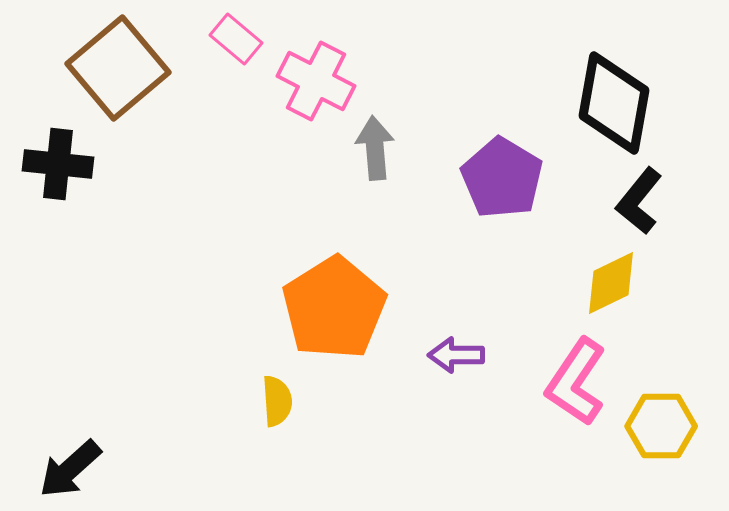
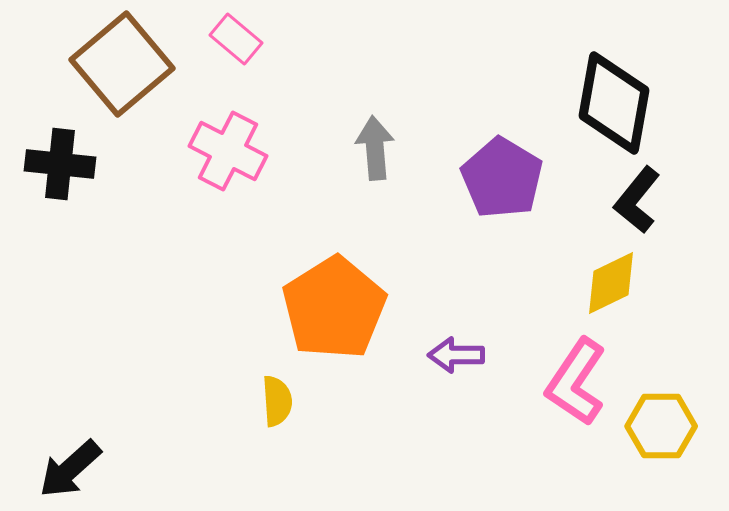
brown square: moved 4 px right, 4 px up
pink cross: moved 88 px left, 70 px down
black cross: moved 2 px right
black L-shape: moved 2 px left, 1 px up
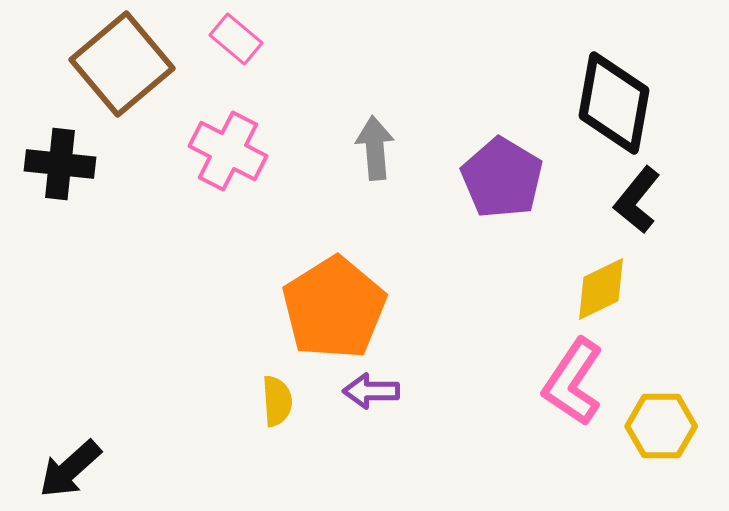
yellow diamond: moved 10 px left, 6 px down
purple arrow: moved 85 px left, 36 px down
pink L-shape: moved 3 px left
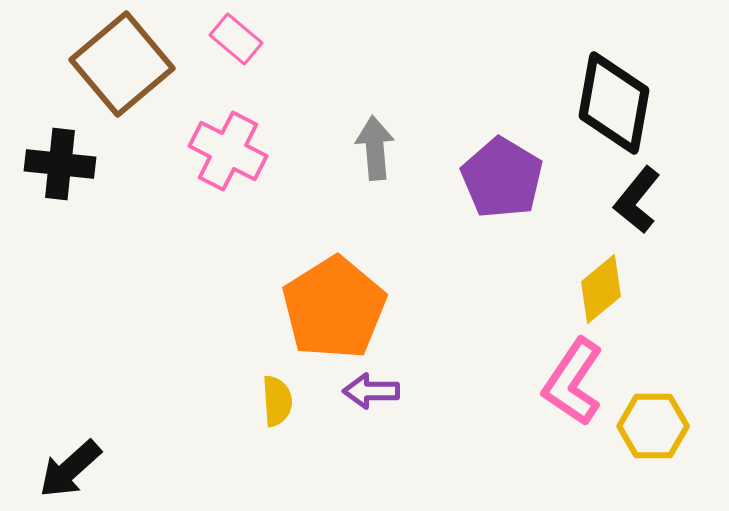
yellow diamond: rotated 14 degrees counterclockwise
yellow hexagon: moved 8 px left
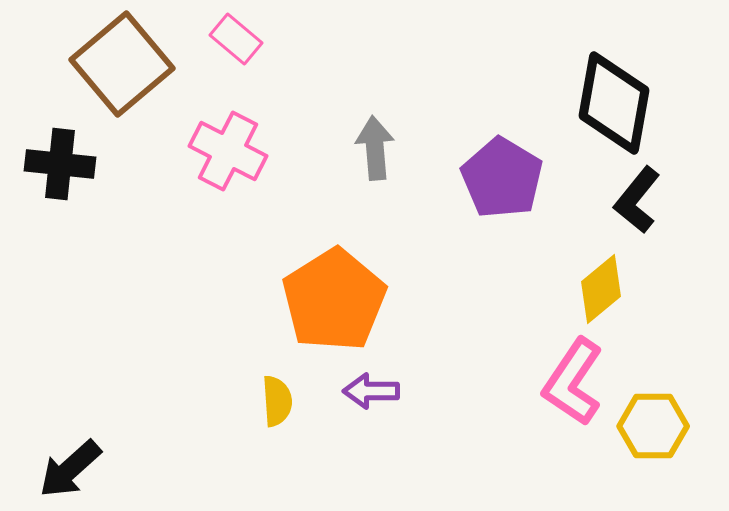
orange pentagon: moved 8 px up
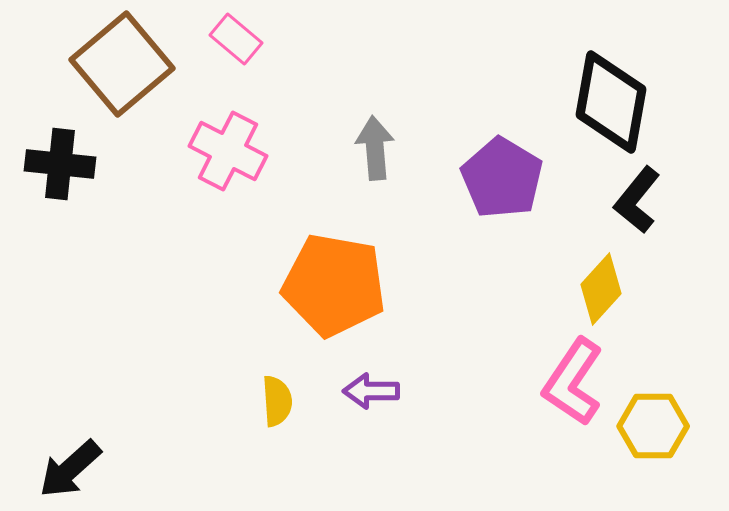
black diamond: moved 3 px left, 1 px up
yellow diamond: rotated 8 degrees counterclockwise
orange pentagon: moved 15 px up; rotated 30 degrees counterclockwise
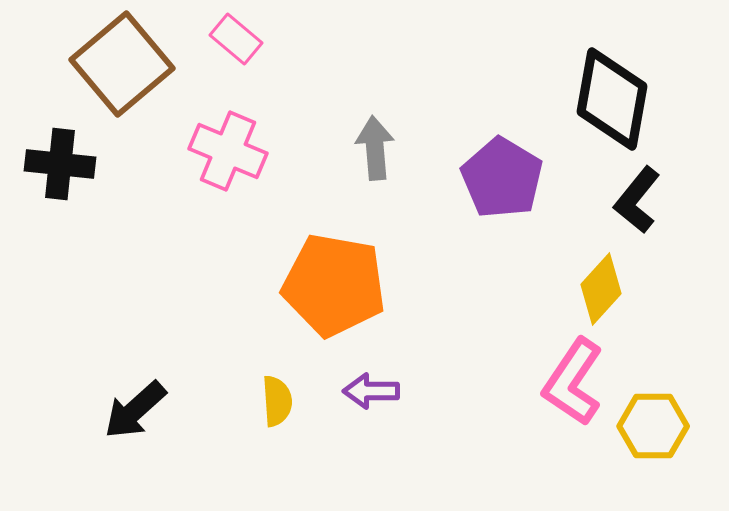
black diamond: moved 1 px right, 3 px up
pink cross: rotated 4 degrees counterclockwise
black arrow: moved 65 px right, 59 px up
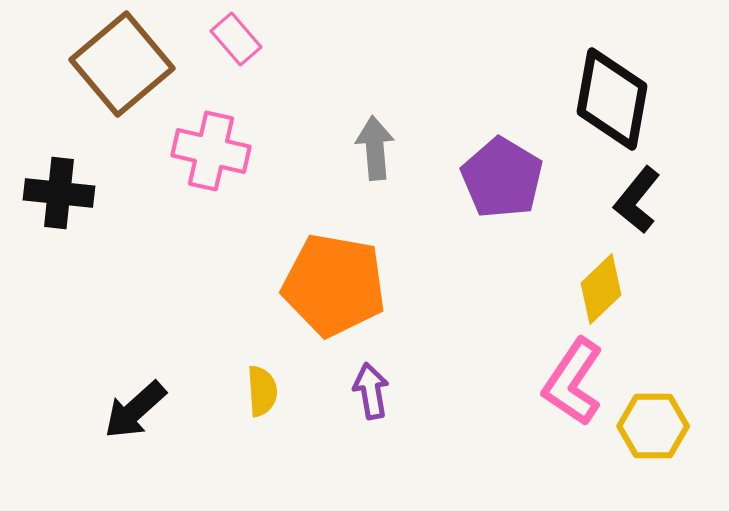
pink rectangle: rotated 9 degrees clockwise
pink cross: moved 17 px left; rotated 10 degrees counterclockwise
black cross: moved 1 px left, 29 px down
yellow diamond: rotated 4 degrees clockwise
purple arrow: rotated 80 degrees clockwise
yellow semicircle: moved 15 px left, 10 px up
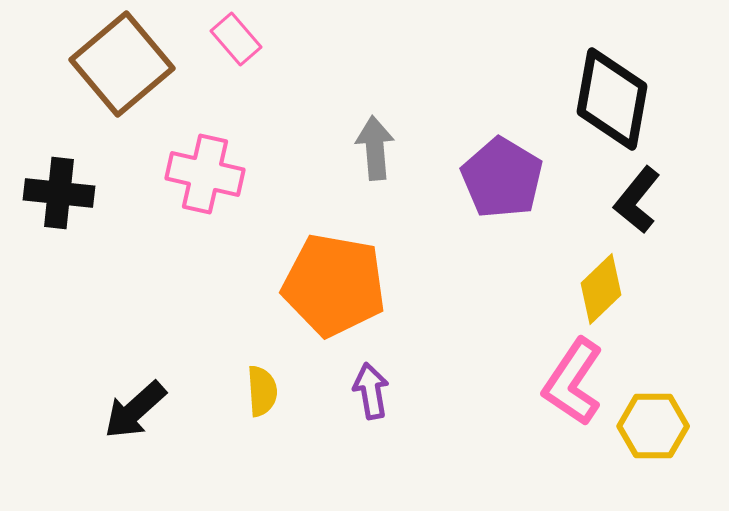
pink cross: moved 6 px left, 23 px down
